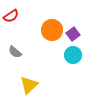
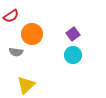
orange circle: moved 20 px left, 4 px down
gray semicircle: moved 1 px right; rotated 32 degrees counterclockwise
yellow triangle: moved 3 px left
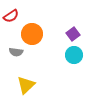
cyan circle: moved 1 px right
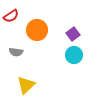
orange circle: moved 5 px right, 4 px up
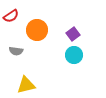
gray semicircle: moved 1 px up
yellow triangle: rotated 30 degrees clockwise
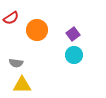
red semicircle: moved 2 px down
gray semicircle: moved 12 px down
yellow triangle: moved 4 px left; rotated 12 degrees clockwise
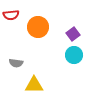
red semicircle: moved 3 px up; rotated 28 degrees clockwise
orange circle: moved 1 px right, 3 px up
yellow triangle: moved 12 px right
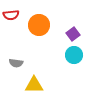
orange circle: moved 1 px right, 2 px up
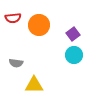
red semicircle: moved 2 px right, 3 px down
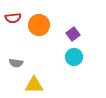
cyan circle: moved 2 px down
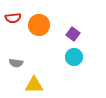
purple square: rotated 16 degrees counterclockwise
